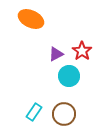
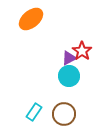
orange ellipse: rotated 65 degrees counterclockwise
purple triangle: moved 13 px right, 4 px down
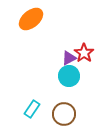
red star: moved 2 px right, 2 px down
cyan rectangle: moved 2 px left, 3 px up
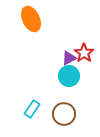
orange ellipse: rotated 75 degrees counterclockwise
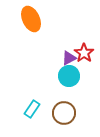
brown circle: moved 1 px up
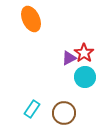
cyan circle: moved 16 px right, 1 px down
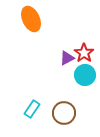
purple triangle: moved 2 px left
cyan circle: moved 2 px up
